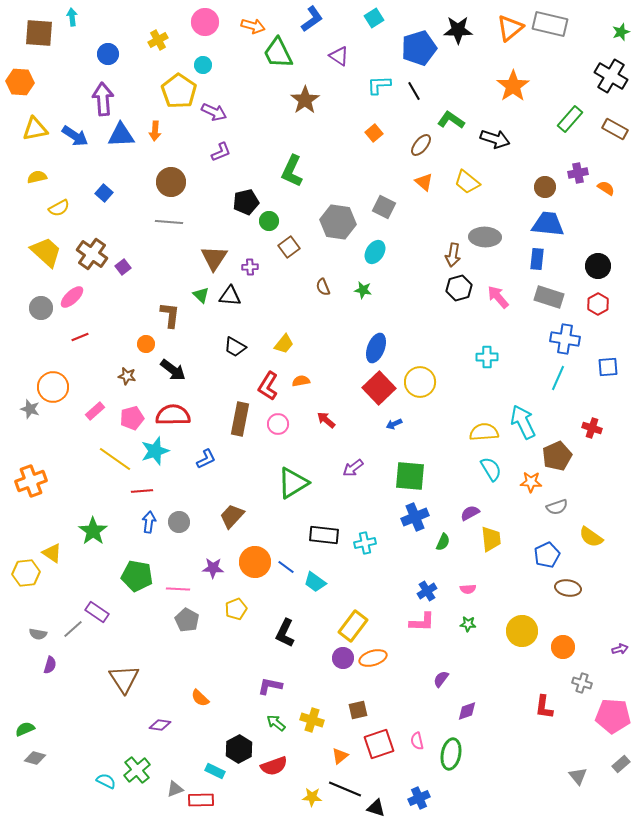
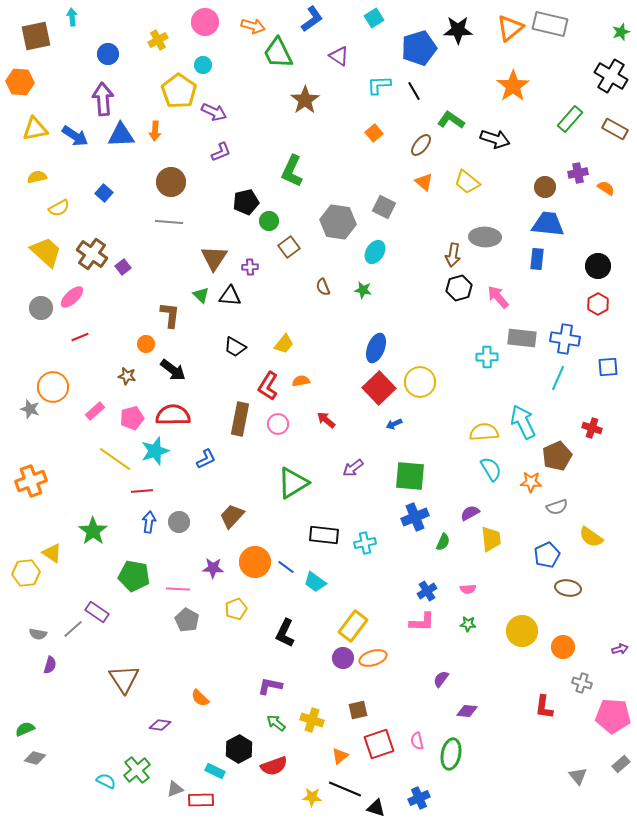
brown square at (39, 33): moved 3 px left, 3 px down; rotated 16 degrees counterclockwise
gray rectangle at (549, 297): moved 27 px left, 41 px down; rotated 12 degrees counterclockwise
green pentagon at (137, 576): moved 3 px left
purple diamond at (467, 711): rotated 25 degrees clockwise
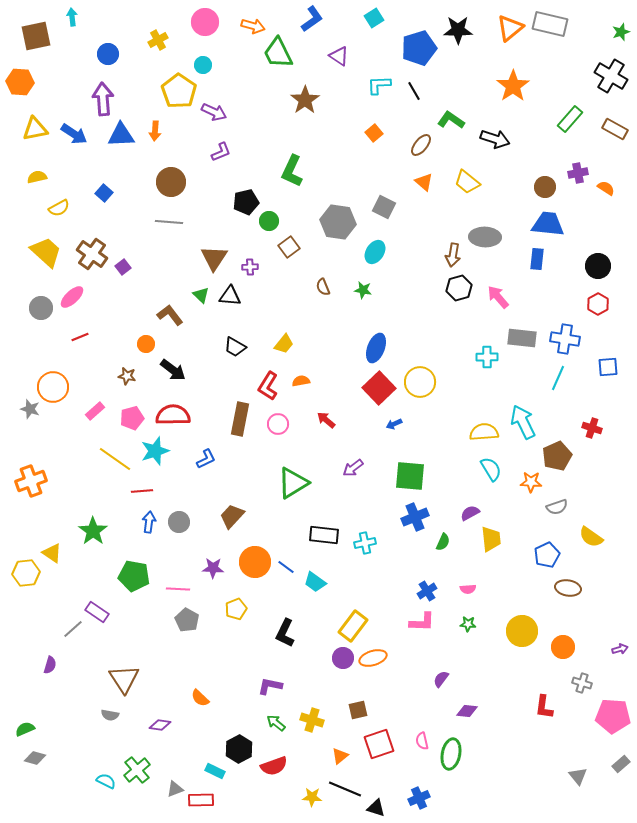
blue arrow at (75, 136): moved 1 px left, 2 px up
brown L-shape at (170, 315): rotated 44 degrees counterclockwise
gray semicircle at (38, 634): moved 72 px right, 81 px down
pink semicircle at (417, 741): moved 5 px right
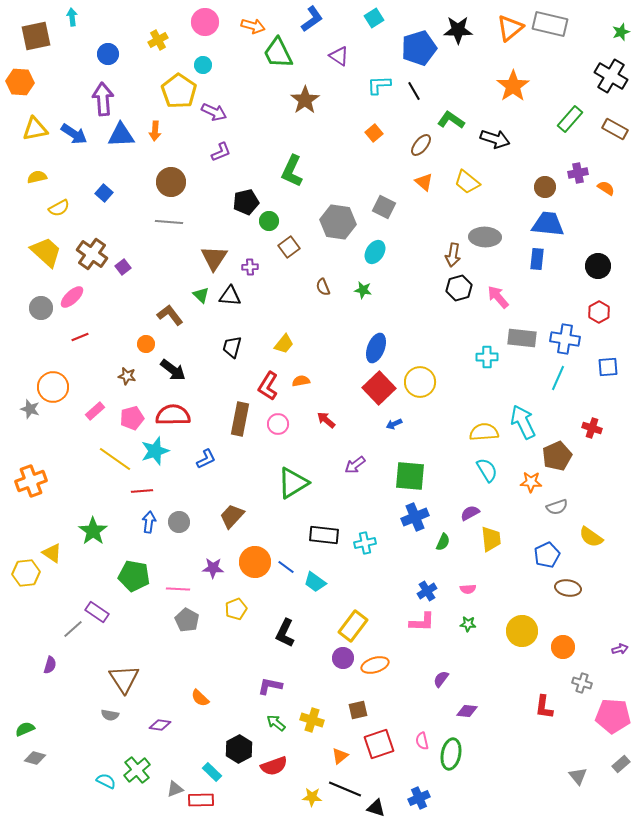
red hexagon at (598, 304): moved 1 px right, 8 px down
black trapezoid at (235, 347): moved 3 px left; rotated 75 degrees clockwise
purple arrow at (353, 468): moved 2 px right, 3 px up
cyan semicircle at (491, 469): moved 4 px left, 1 px down
orange ellipse at (373, 658): moved 2 px right, 7 px down
cyan rectangle at (215, 771): moved 3 px left, 1 px down; rotated 18 degrees clockwise
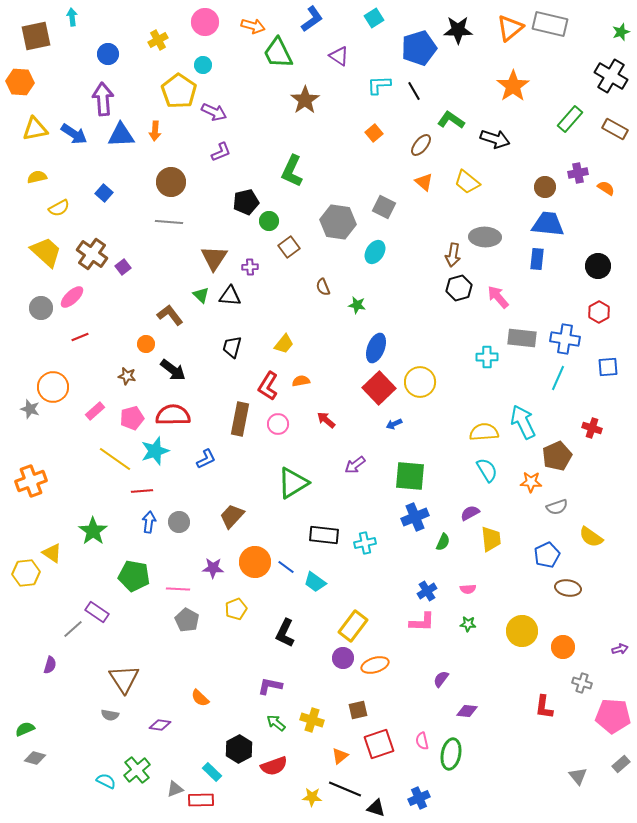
green star at (363, 290): moved 6 px left, 15 px down
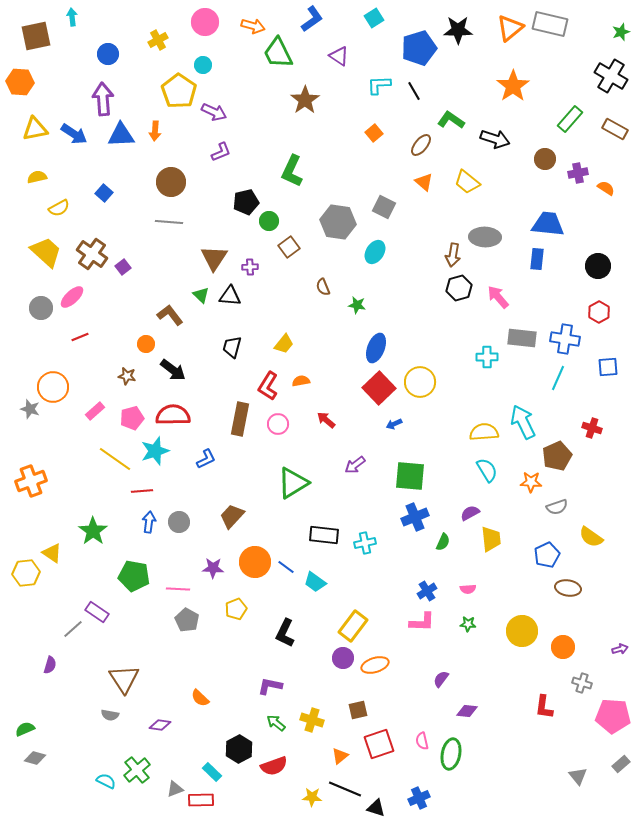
brown circle at (545, 187): moved 28 px up
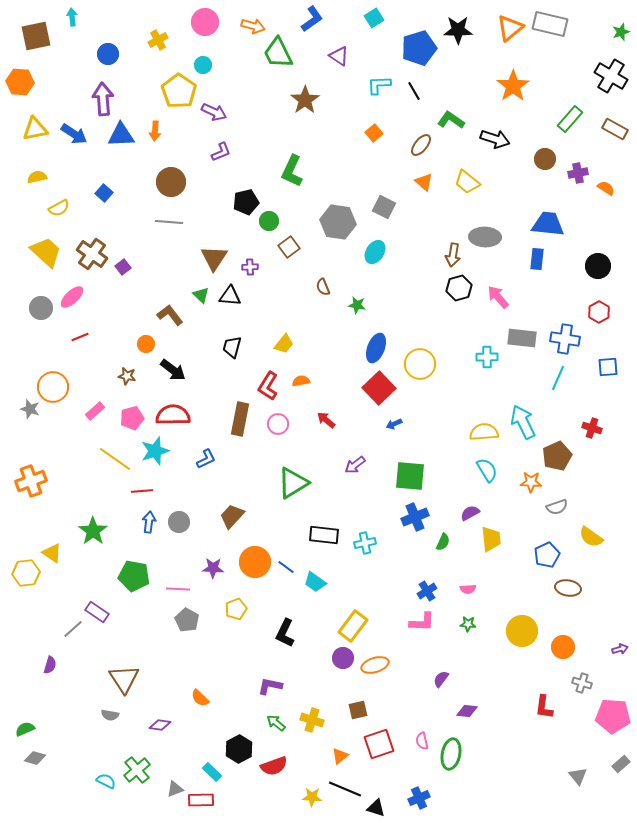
yellow circle at (420, 382): moved 18 px up
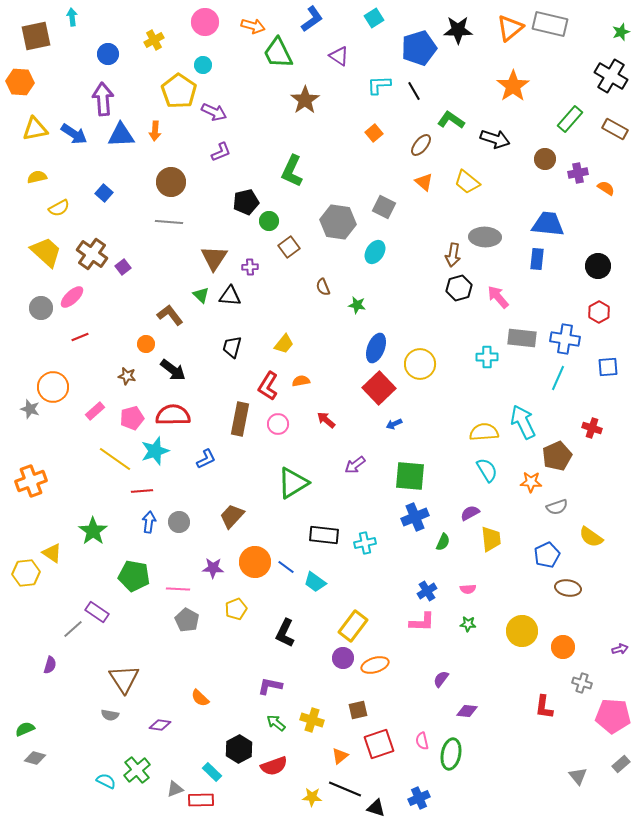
yellow cross at (158, 40): moved 4 px left
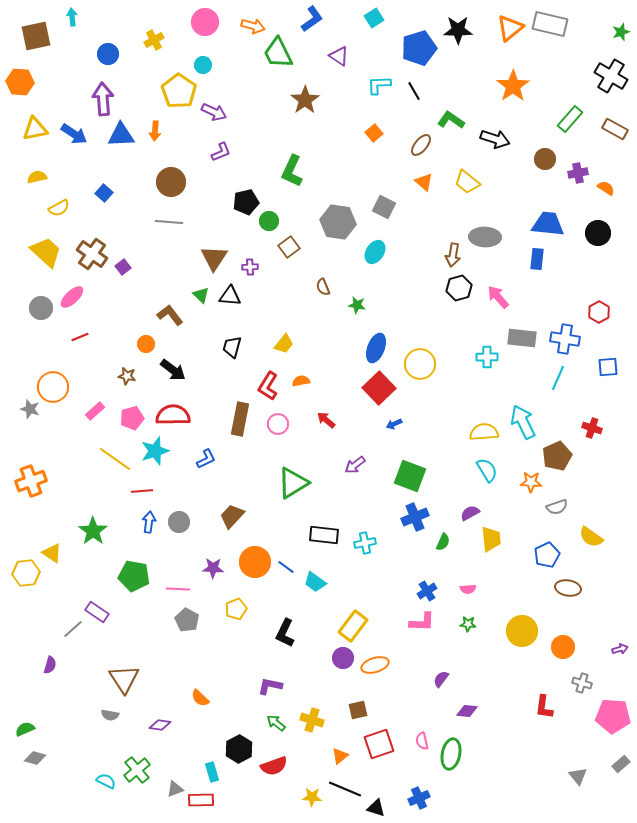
black circle at (598, 266): moved 33 px up
green square at (410, 476): rotated 16 degrees clockwise
cyan rectangle at (212, 772): rotated 30 degrees clockwise
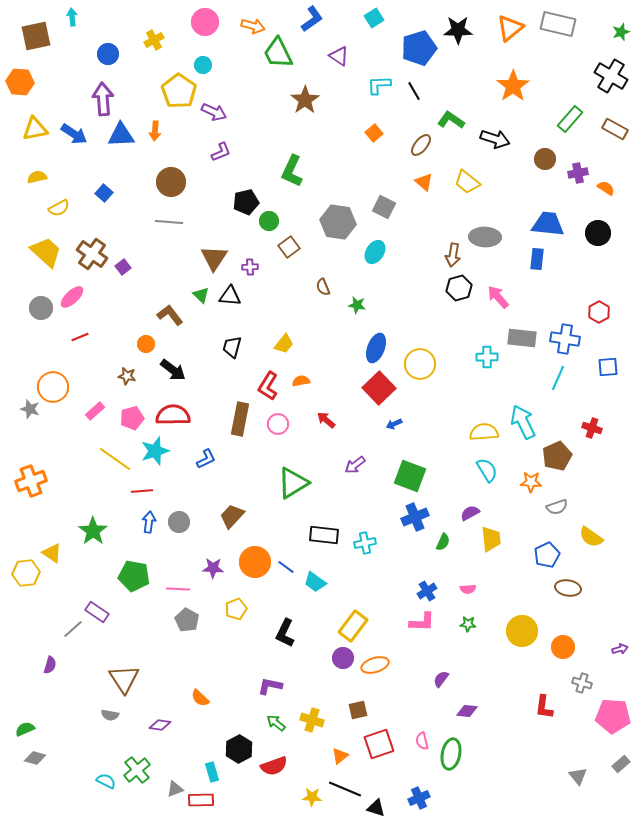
gray rectangle at (550, 24): moved 8 px right
